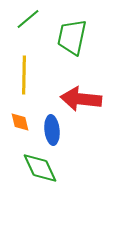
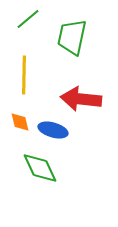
blue ellipse: moved 1 px right; rotated 68 degrees counterclockwise
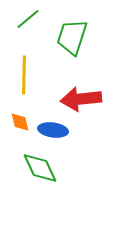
green trapezoid: rotated 6 degrees clockwise
red arrow: rotated 12 degrees counterclockwise
blue ellipse: rotated 8 degrees counterclockwise
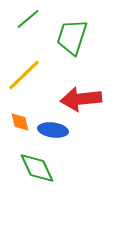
yellow line: rotated 45 degrees clockwise
green diamond: moved 3 px left
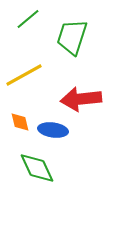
yellow line: rotated 15 degrees clockwise
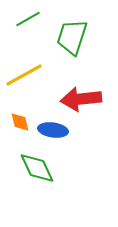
green line: rotated 10 degrees clockwise
